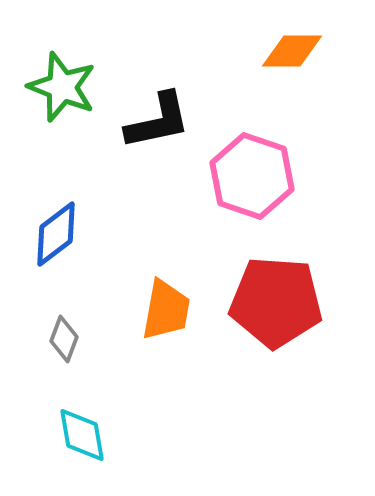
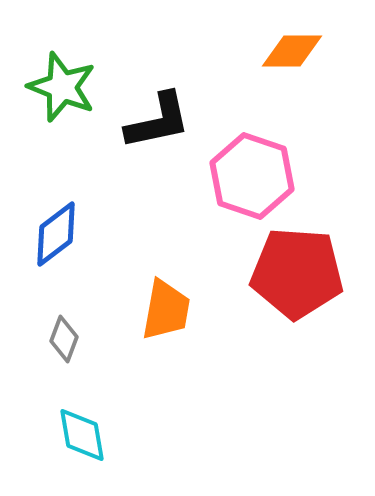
red pentagon: moved 21 px right, 29 px up
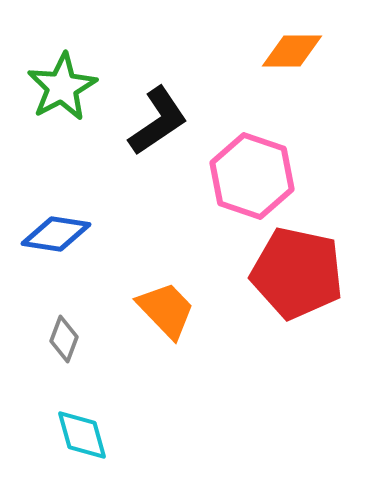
green star: rotated 22 degrees clockwise
black L-shape: rotated 22 degrees counterclockwise
blue diamond: rotated 46 degrees clockwise
red pentagon: rotated 8 degrees clockwise
orange trapezoid: rotated 54 degrees counterclockwise
cyan diamond: rotated 6 degrees counterclockwise
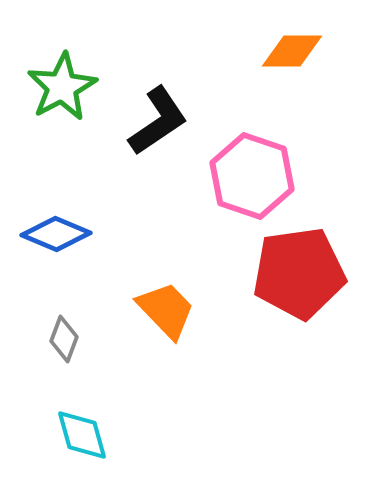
blue diamond: rotated 14 degrees clockwise
red pentagon: moved 2 px right; rotated 20 degrees counterclockwise
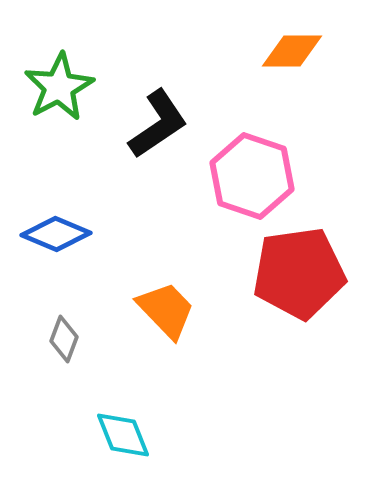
green star: moved 3 px left
black L-shape: moved 3 px down
cyan diamond: moved 41 px right; rotated 6 degrees counterclockwise
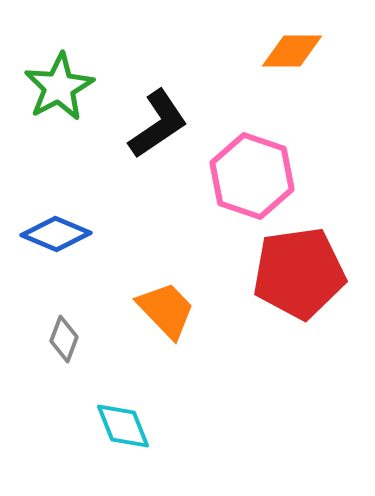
cyan diamond: moved 9 px up
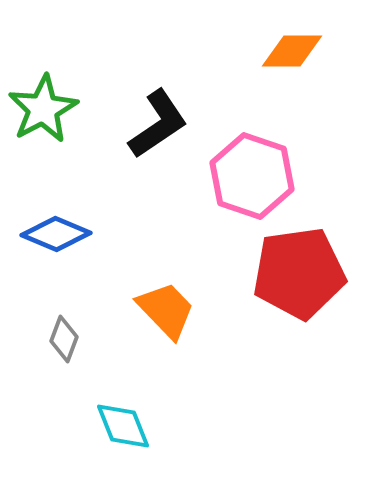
green star: moved 16 px left, 22 px down
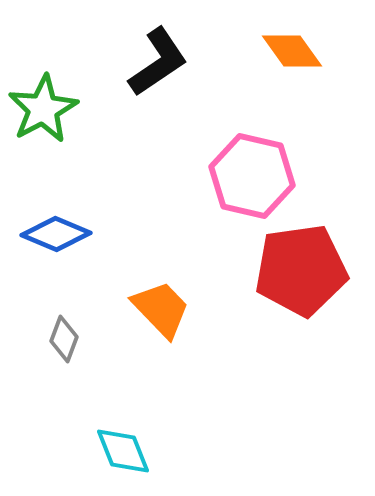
orange diamond: rotated 54 degrees clockwise
black L-shape: moved 62 px up
pink hexagon: rotated 6 degrees counterclockwise
red pentagon: moved 2 px right, 3 px up
orange trapezoid: moved 5 px left, 1 px up
cyan diamond: moved 25 px down
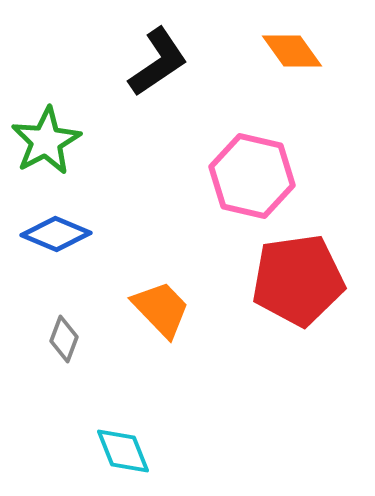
green star: moved 3 px right, 32 px down
red pentagon: moved 3 px left, 10 px down
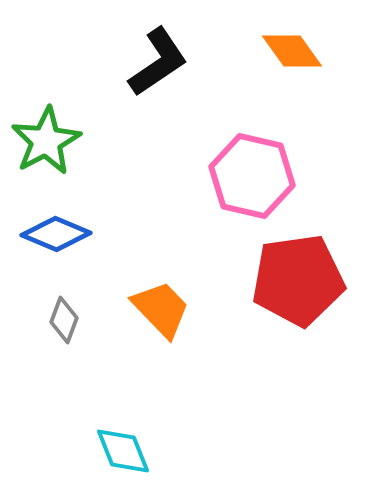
gray diamond: moved 19 px up
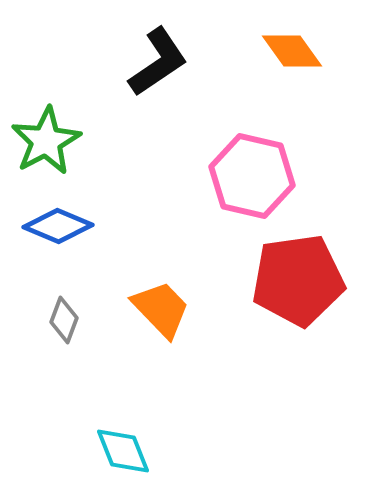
blue diamond: moved 2 px right, 8 px up
